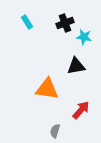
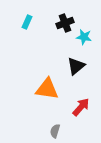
cyan rectangle: rotated 56 degrees clockwise
black triangle: rotated 30 degrees counterclockwise
red arrow: moved 3 px up
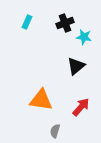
orange triangle: moved 6 px left, 11 px down
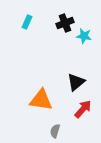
cyan star: moved 1 px up
black triangle: moved 16 px down
red arrow: moved 2 px right, 2 px down
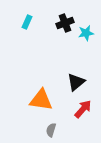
cyan star: moved 2 px right, 3 px up; rotated 21 degrees counterclockwise
gray semicircle: moved 4 px left, 1 px up
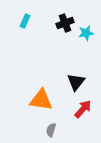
cyan rectangle: moved 2 px left, 1 px up
black triangle: rotated 12 degrees counterclockwise
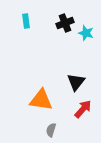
cyan rectangle: moved 1 px right; rotated 32 degrees counterclockwise
cyan star: rotated 28 degrees clockwise
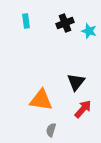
cyan star: moved 3 px right, 2 px up
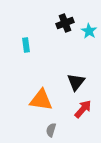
cyan rectangle: moved 24 px down
cyan star: rotated 14 degrees clockwise
